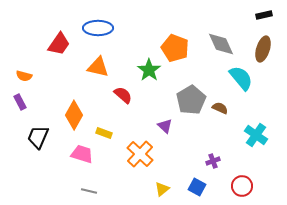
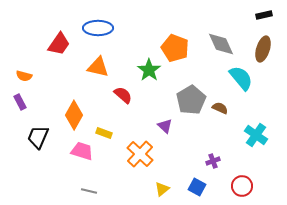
pink trapezoid: moved 3 px up
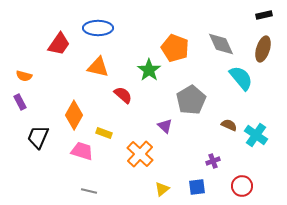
brown semicircle: moved 9 px right, 17 px down
blue square: rotated 36 degrees counterclockwise
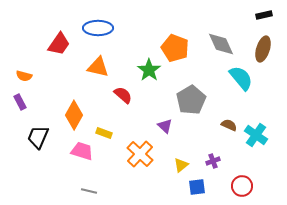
yellow triangle: moved 19 px right, 24 px up
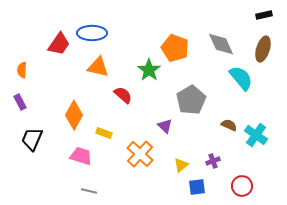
blue ellipse: moved 6 px left, 5 px down
orange semicircle: moved 2 px left, 6 px up; rotated 77 degrees clockwise
black trapezoid: moved 6 px left, 2 px down
pink trapezoid: moved 1 px left, 5 px down
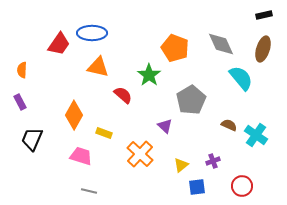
green star: moved 5 px down
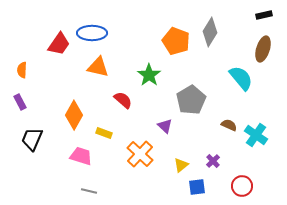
gray diamond: moved 11 px left, 12 px up; rotated 56 degrees clockwise
orange pentagon: moved 1 px right, 7 px up
red semicircle: moved 5 px down
purple cross: rotated 24 degrees counterclockwise
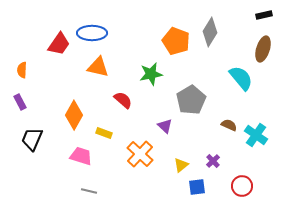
green star: moved 2 px right, 1 px up; rotated 25 degrees clockwise
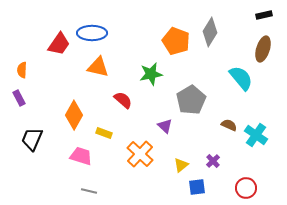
purple rectangle: moved 1 px left, 4 px up
red circle: moved 4 px right, 2 px down
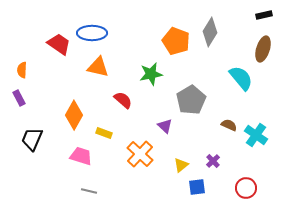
red trapezoid: rotated 90 degrees counterclockwise
